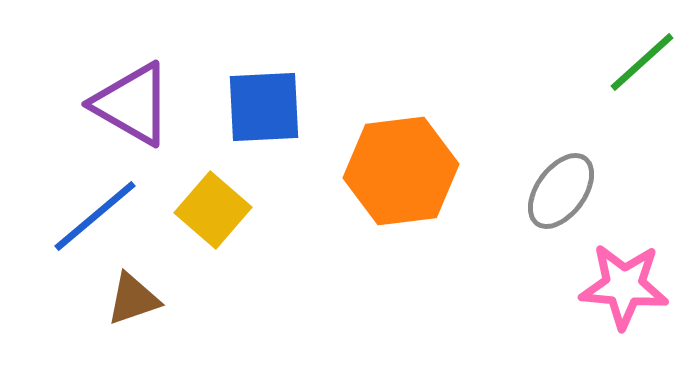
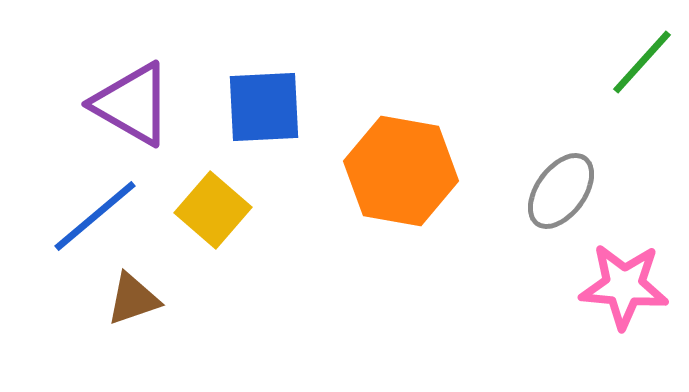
green line: rotated 6 degrees counterclockwise
orange hexagon: rotated 17 degrees clockwise
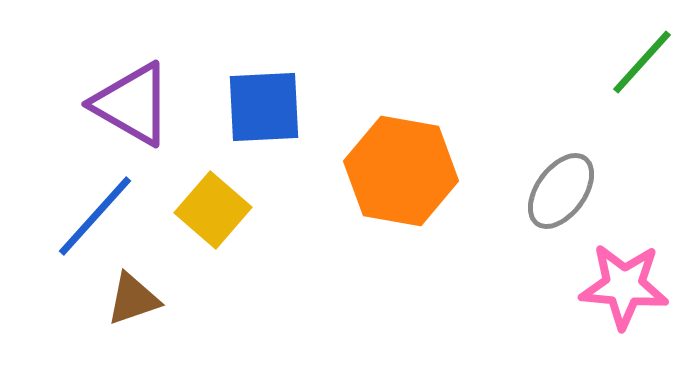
blue line: rotated 8 degrees counterclockwise
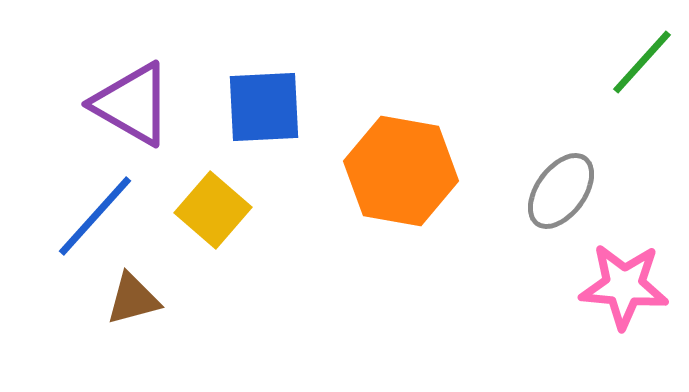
brown triangle: rotated 4 degrees clockwise
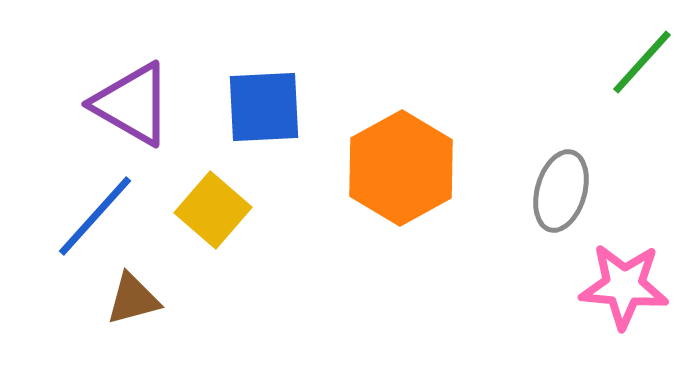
orange hexagon: moved 3 px up; rotated 21 degrees clockwise
gray ellipse: rotated 20 degrees counterclockwise
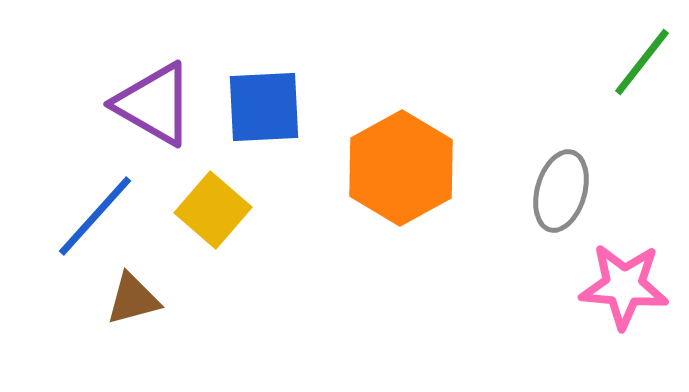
green line: rotated 4 degrees counterclockwise
purple triangle: moved 22 px right
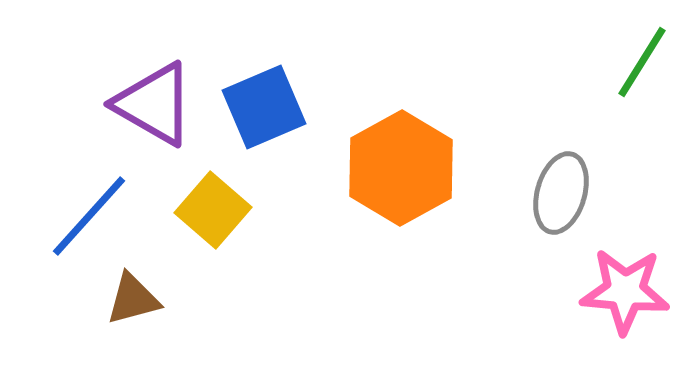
green line: rotated 6 degrees counterclockwise
blue square: rotated 20 degrees counterclockwise
gray ellipse: moved 2 px down
blue line: moved 6 px left
pink star: moved 1 px right, 5 px down
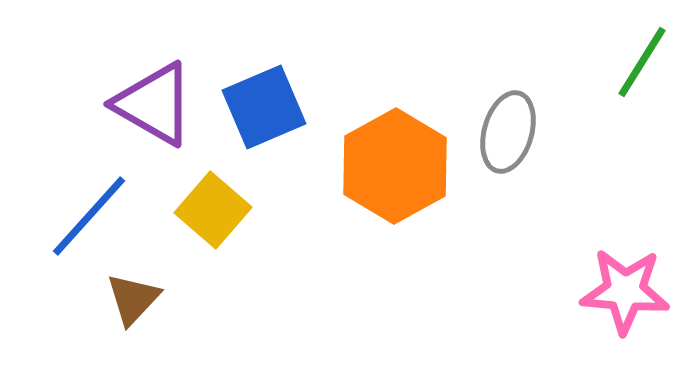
orange hexagon: moved 6 px left, 2 px up
gray ellipse: moved 53 px left, 61 px up
brown triangle: rotated 32 degrees counterclockwise
